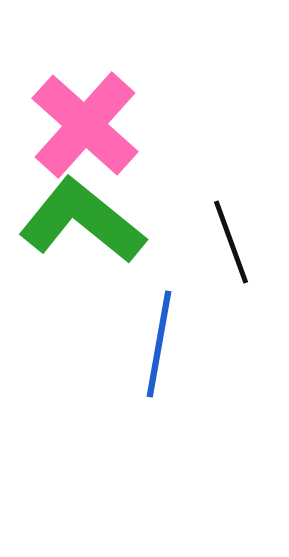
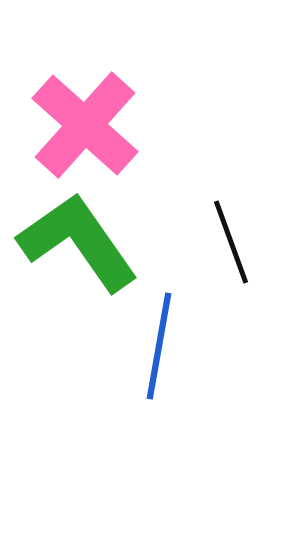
green L-shape: moved 4 px left, 21 px down; rotated 16 degrees clockwise
blue line: moved 2 px down
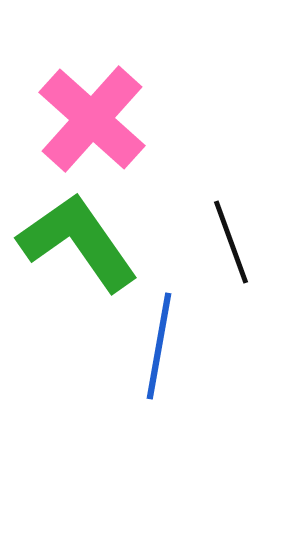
pink cross: moved 7 px right, 6 px up
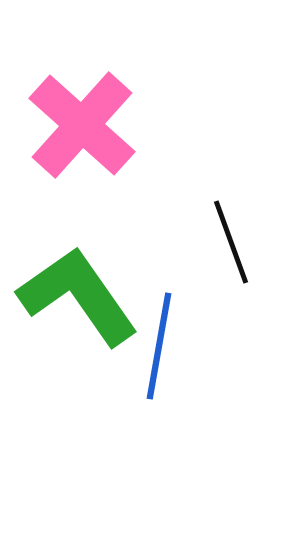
pink cross: moved 10 px left, 6 px down
green L-shape: moved 54 px down
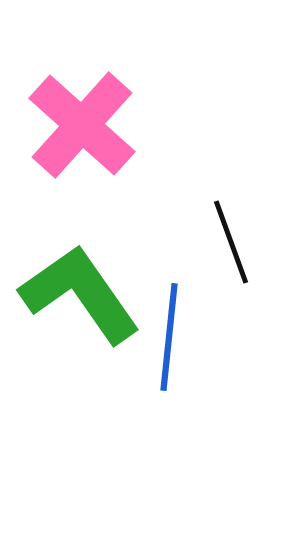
green L-shape: moved 2 px right, 2 px up
blue line: moved 10 px right, 9 px up; rotated 4 degrees counterclockwise
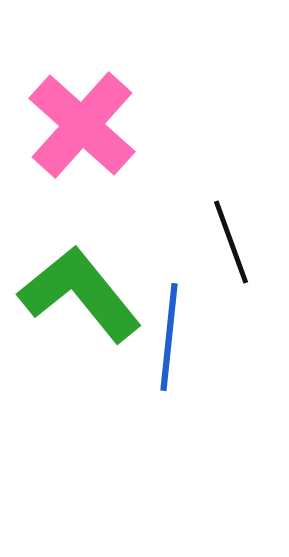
green L-shape: rotated 4 degrees counterclockwise
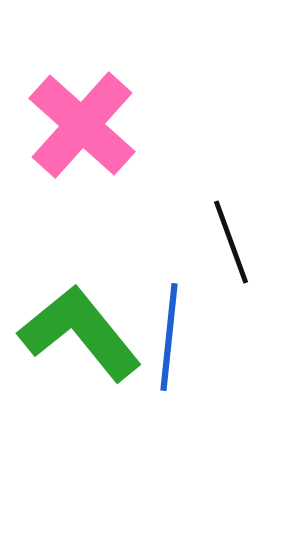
green L-shape: moved 39 px down
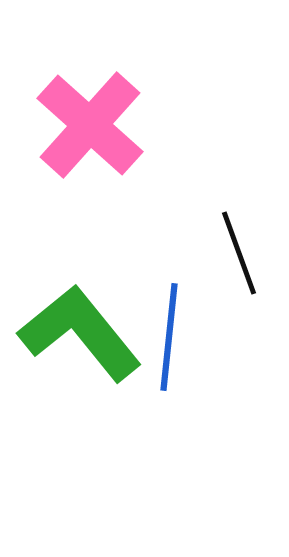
pink cross: moved 8 px right
black line: moved 8 px right, 11 px down
